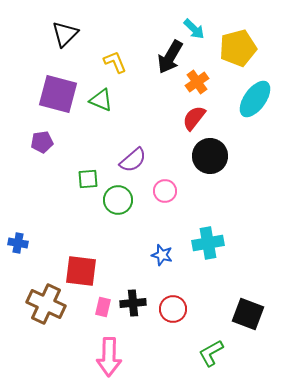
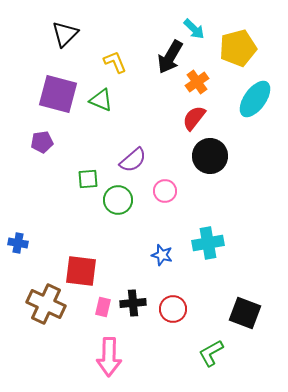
black square: moved 3 px left, 1 px up
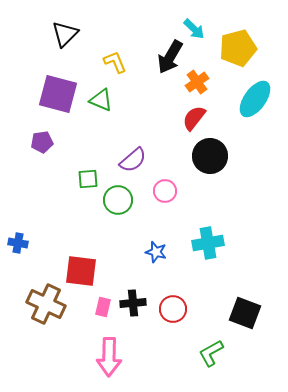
blue star: moved 6 px left, 3 px up
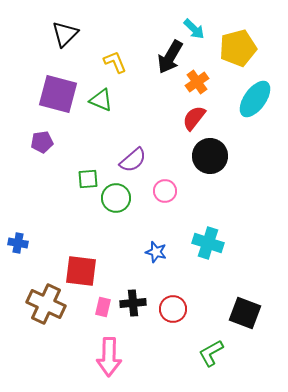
green circle: moved 2 px left, 2 px up
cyan cross: rotated 28 degrees clockwise
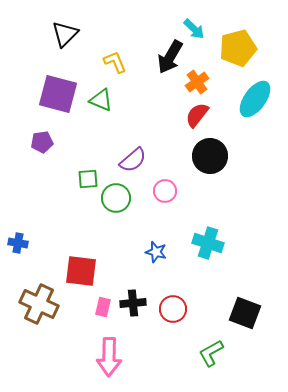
red semicircle: moved 3 px right, 3 px up
brown cross: moved 7 px left
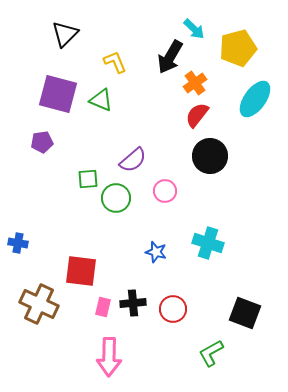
orange cross: moved 2 px left, 1 px down
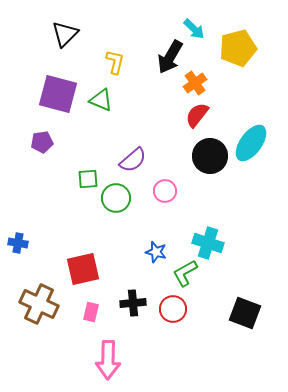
yellow L-shape: rotated 35 degrees clockwise
cyan ellipse: moved 4 px left, 44 px down
red square: moved 2 px right, 2 px up; rotated 20 degrees counterclockwise
pink rectangle: moved 12 px left, 5 px down
green L-shape: moved 26 px left, 80 px up
pink arrow: moved 1 px left, 3 px down
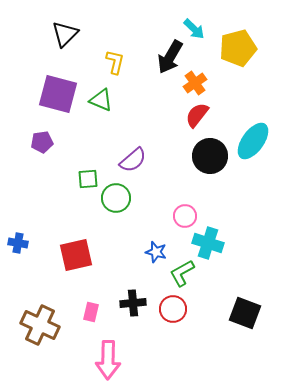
cyan ellipse: moved 2 px right, 2 px up
pink circle: moved 20 px right, 25 px down
red square: moved 7 px left, 14 px up
green L-shape: moved 3 px left
brown cross: moved 1 px right, 21 px down
